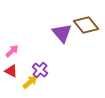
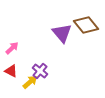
pink arrow: moved 3 px up
purple cross: moved 1 px down
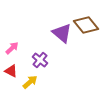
purple triangle: rotated 10 degrees counterclockwise
purple cross: moved 11 px up
